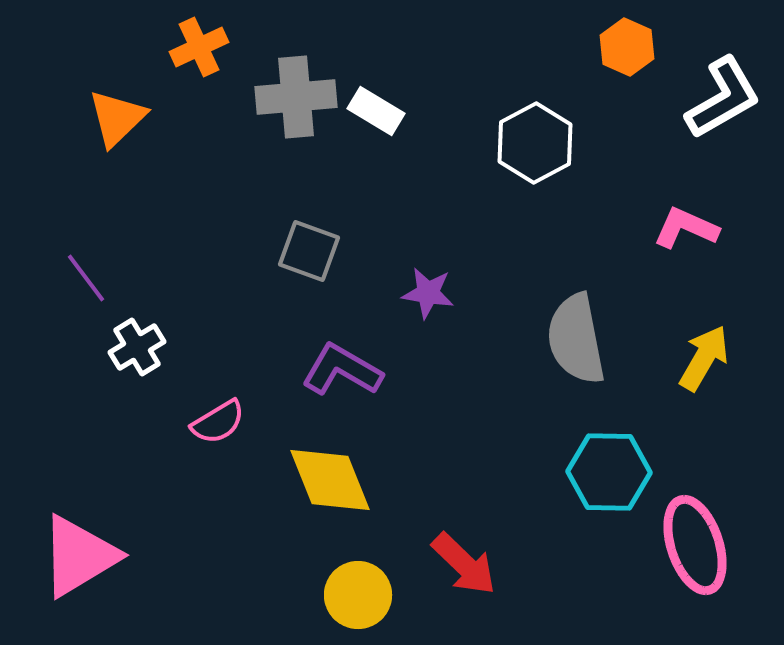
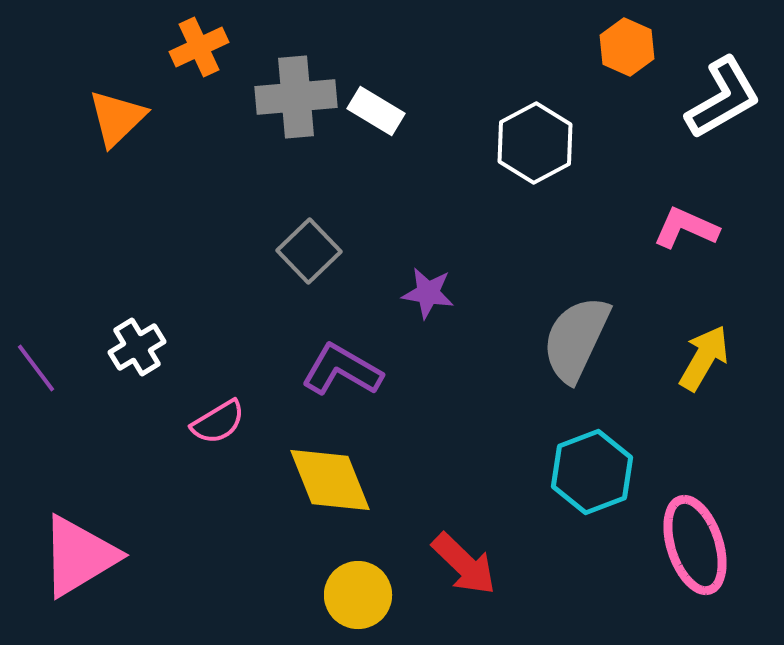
gray square: rotated 26 degrees clockwise
purple line: moved 50 px left, 90 px down
gray semicircle: rotated 36 degrees clockwise
cyan hexagon: moved 17 px left; rotated 22 degrees counterclockwise
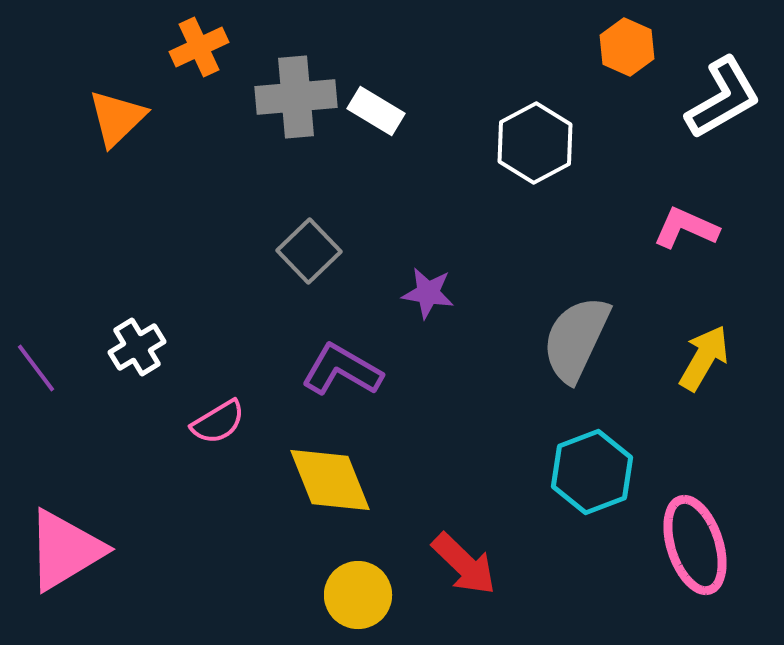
pink triangle: moved 14 px left, 6 px up
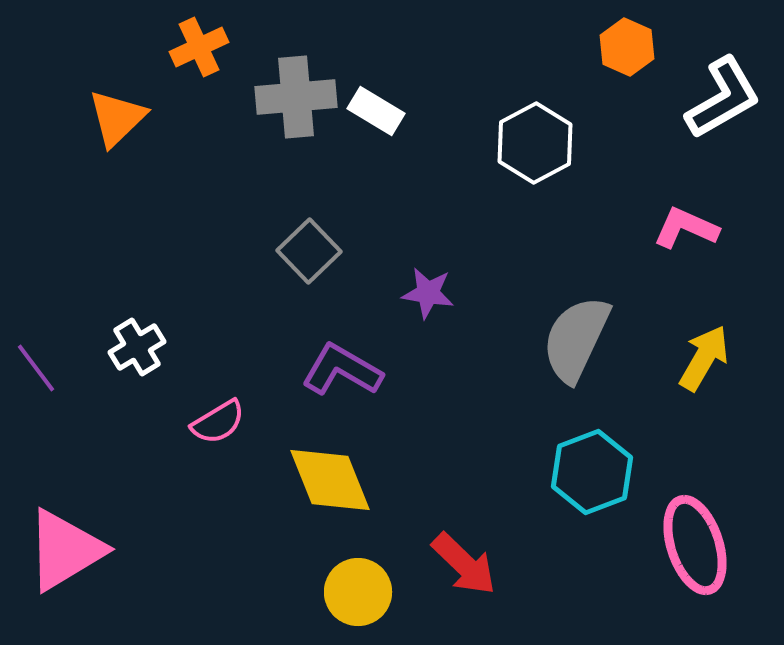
yellow circle: moved 3 px up
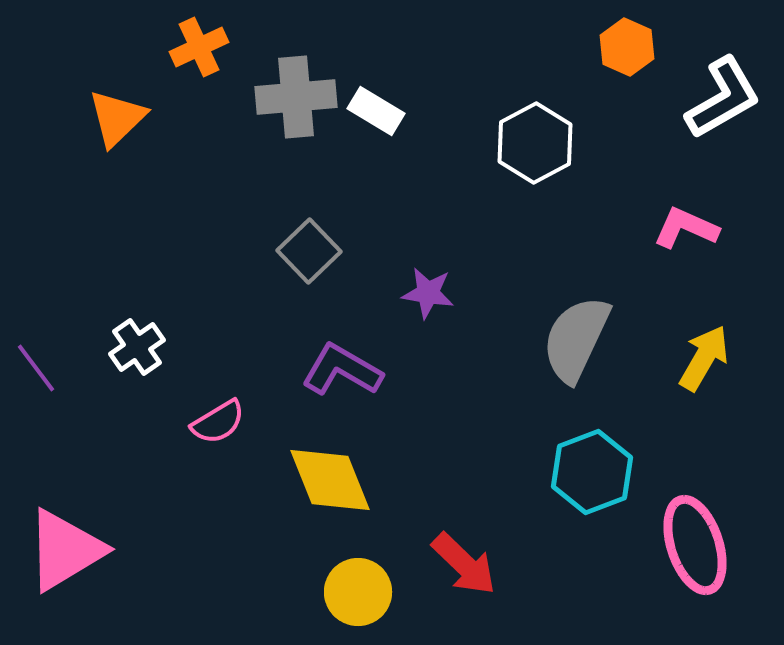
white cross: rotated 4 degrees counterclockwise
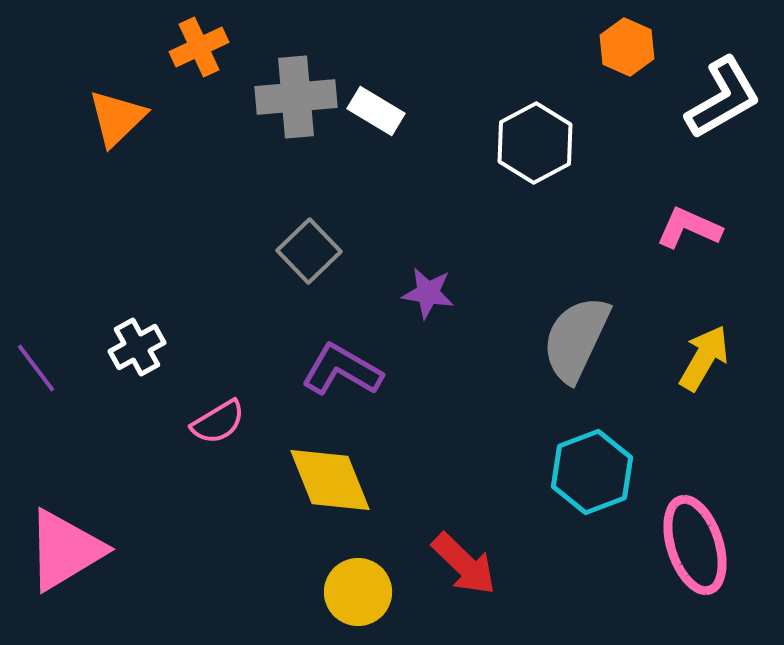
pink L-shape: moved 3 px right
white cross: rotated 6 degrees clockwise
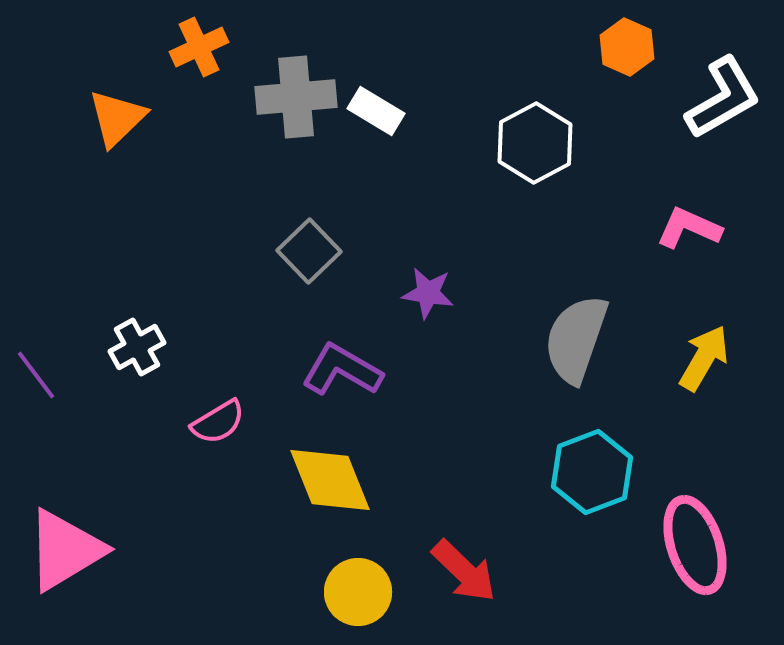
gray semicircle: rotated 6 degrees counterclockwise
purple line: moved 7 px down
red arrow: moved 7 px down
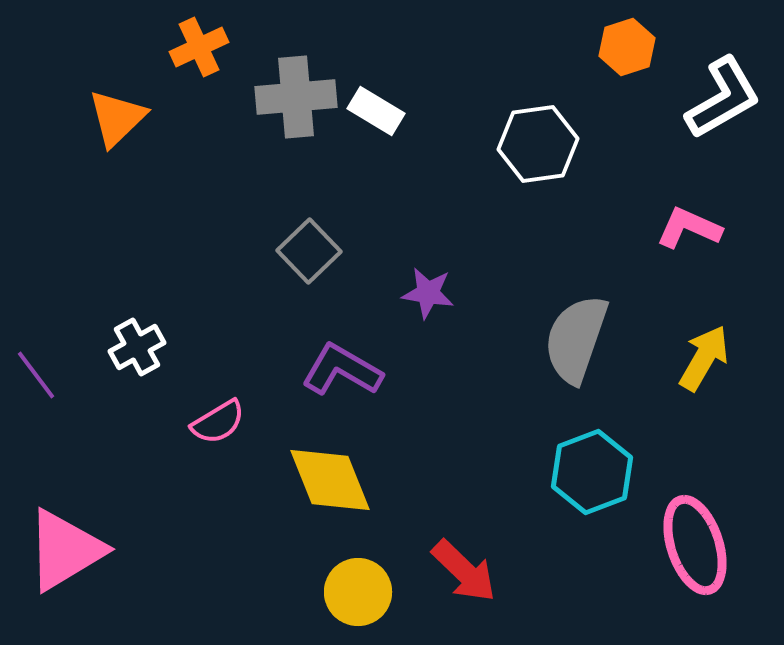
orange hexagon: rotated 18 degrees clockwise
white hexagon: moved 3 px right, 1 px down; rotated 20 degrees clockwise
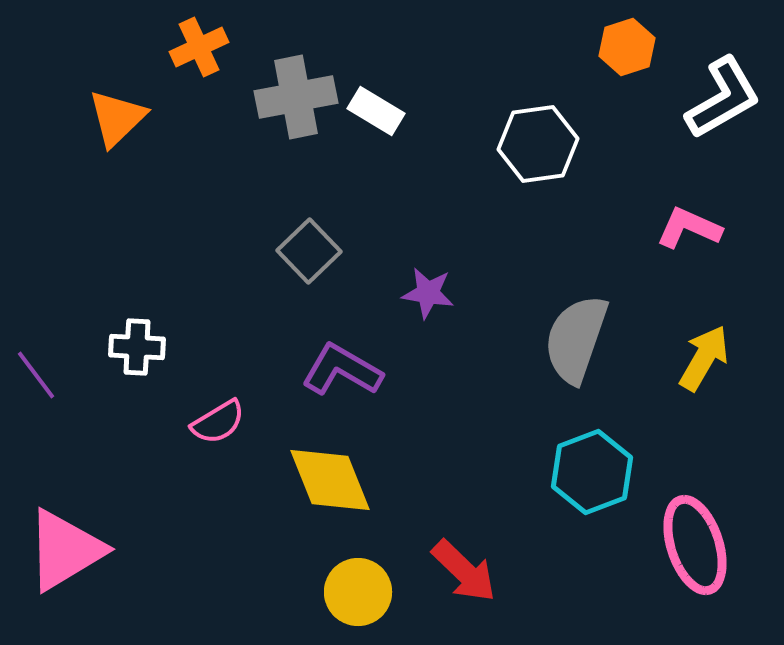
gray cross: rotated 6 degrees counterclockwise
white cross: rotated 32 degrees clockwise
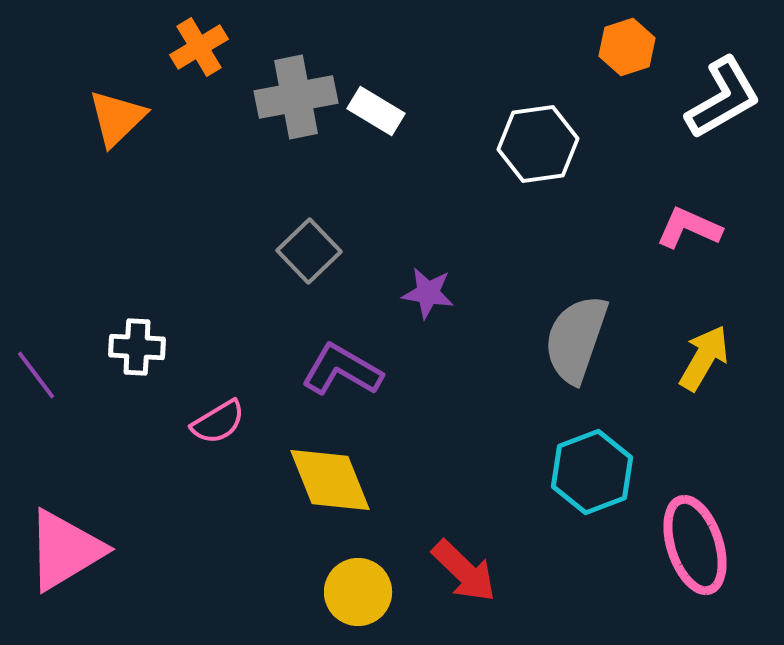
orange cross: rotated 6 degrees counterclockwise
